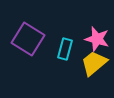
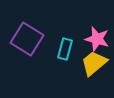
purple square: moved 1 px left
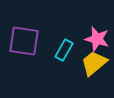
purple square: moved 3 px left, 2 px down; rotated 24 degrees counterclockwise
cyan rectangle: moved 1 px left, 1 px down; rotated 15 degrees clockwise
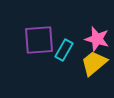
purple square: moved 15 px right, 1 px up; rotated 12 degrees counterclockwise
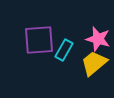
pink star: moved 1 px right
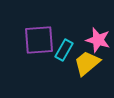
pink star: moved 1 px down
yellow trapezoid: moved 7 px left
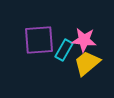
pink star: moved 14 px left; rotated 10 degrees counterclockwise
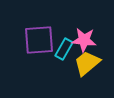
cyan rectangle: moved 1 px up
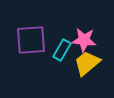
purple square: moved 8 px left
cyan rectangle: moved 2 px left, 1 px down
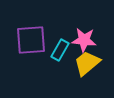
cyan rectangle: moved 2 px left
